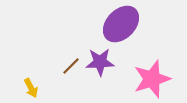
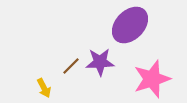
purple ellipse: moved 9 px right, 1 px down
yellow arrow: moved 13 px right
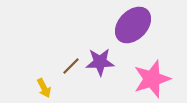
purple ellipse: moved 3 px right
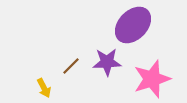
purple star: moved 7 px right
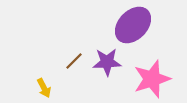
brown line: moved 3 px right, 5 px up
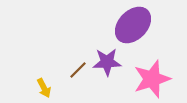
brown line: moved 4 px right, 9 px down
